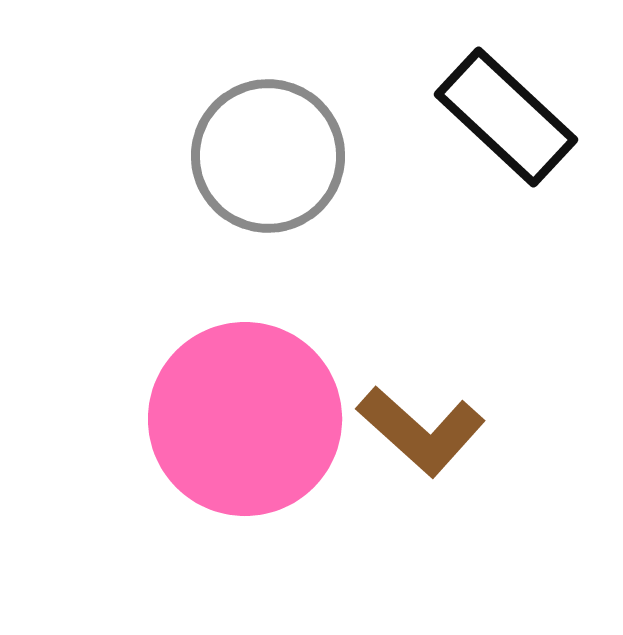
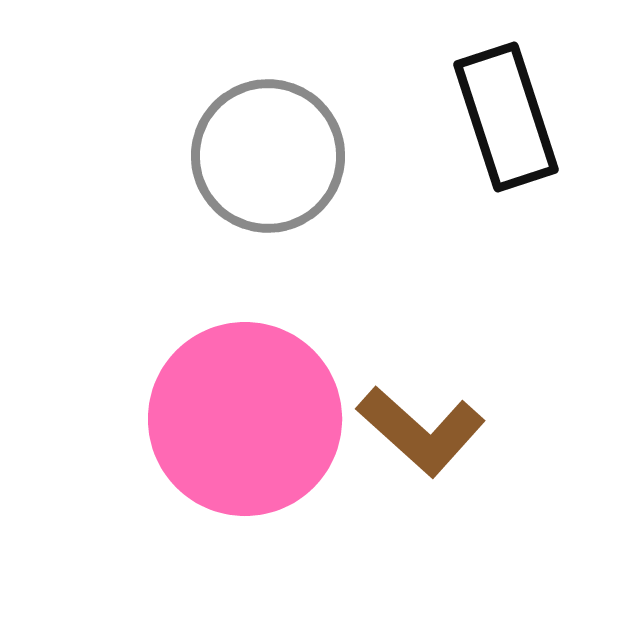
black rectangle: rotated 29 degrees clockwise
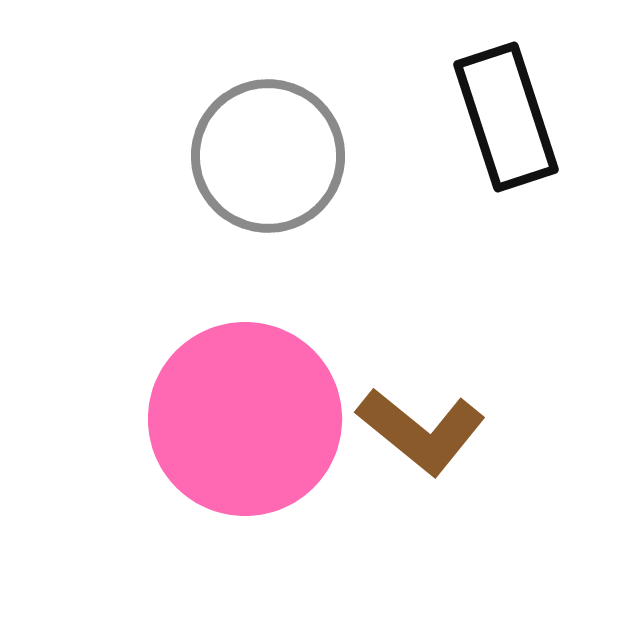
brown L-shape: rotated 3 degrees counterclockwise
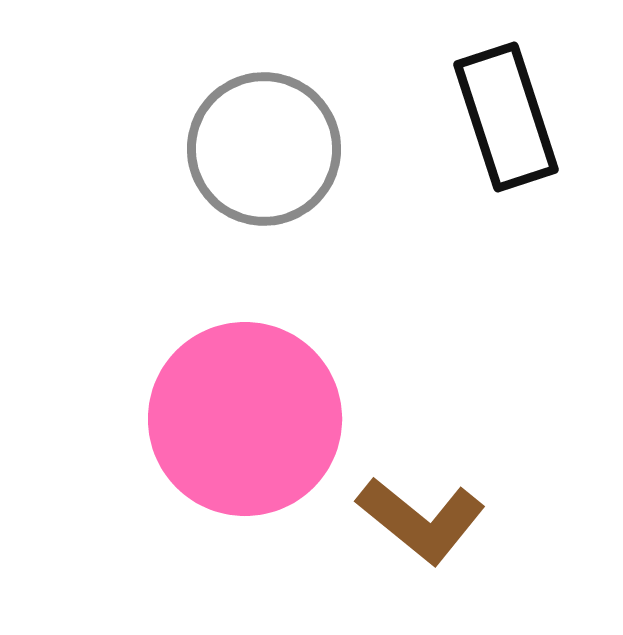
gray circle: moved 4 px left, 7 px up
brown L-shape: moved 89 px down
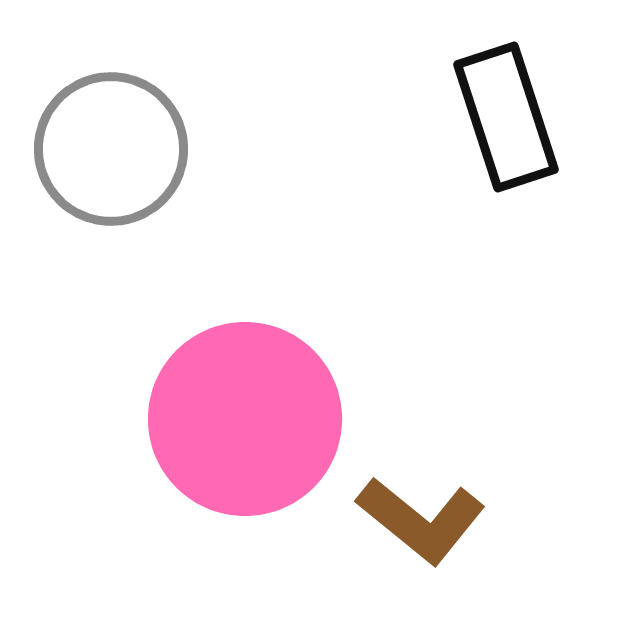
gray circle: moved 153 px left
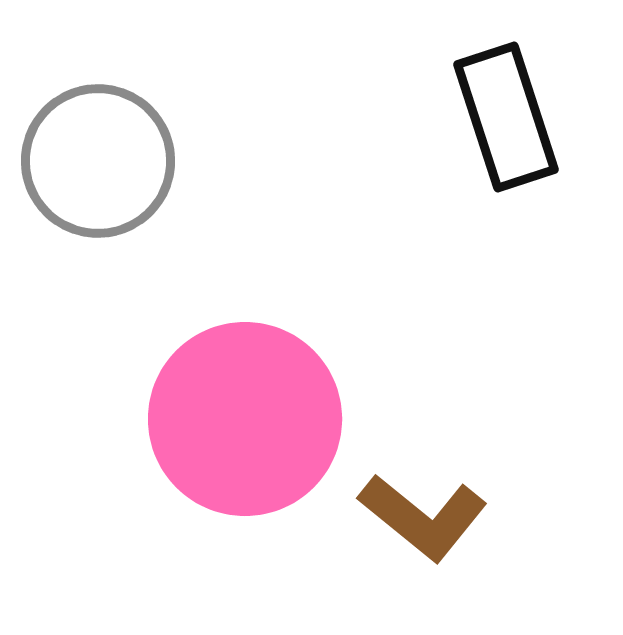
gray circle: moved 13 px left, 12 px down
brown L-shape: moved 2 px right, 3 px up
